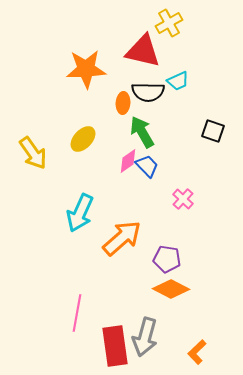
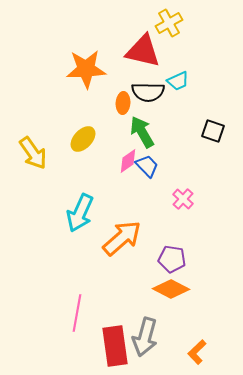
purple pentagon: moved 5 px right
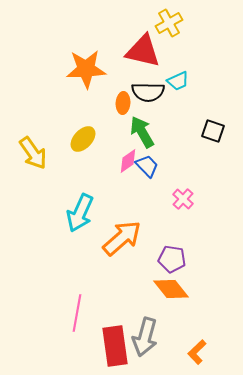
orange diamond: rotated 24 degrees clockwise
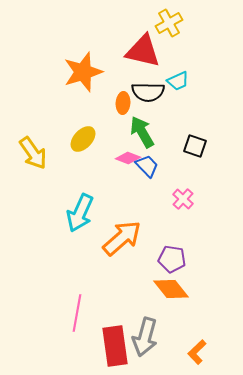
orange star: moved 3 px left, 3 px down; rotated 15 degrees counterclockwise
black square: moved 18 px left, 15 px down
pink diamond: moved 3 px up; rotated 55 degrees clockwise
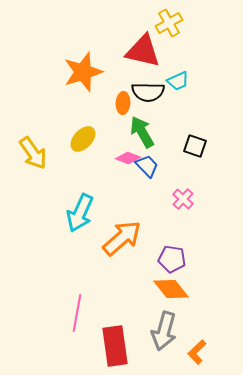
gray arrow: moved 19 px right, 6 px up
